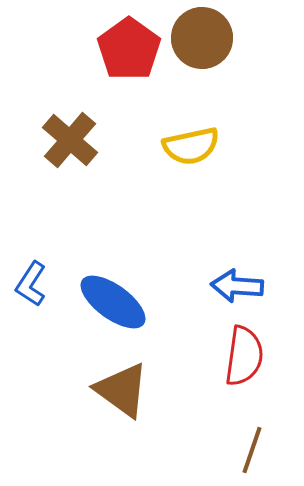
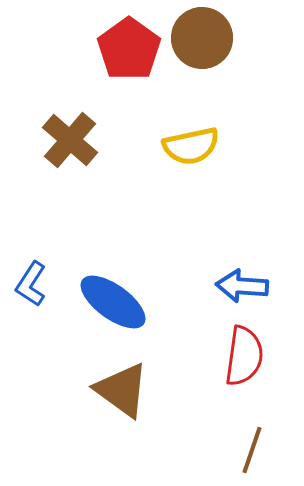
blue arrow: moved 5 px right
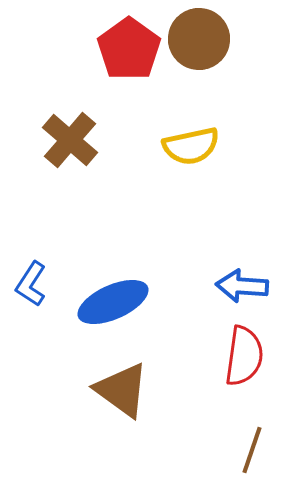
brown circle: moved 3 px left, 1 px down
blue ellipse: rotated 60 degrees counterclockwise
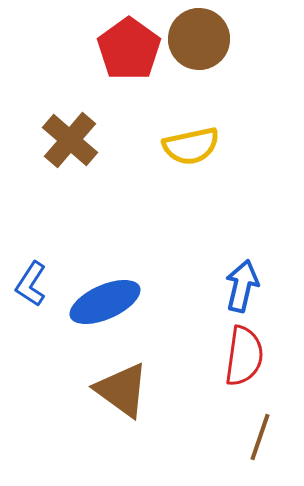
blue arrow: rotated 99 degrees clockwise
blue ellipse: moved 8 px left
brown line: moved 8 px right, 13 px up
